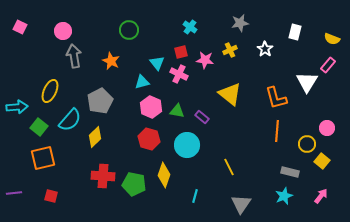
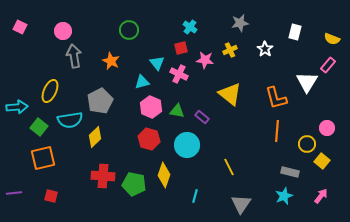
red square at (181, 52): moved 4 px up
cyan semicircle at (70, 120): rotated 40 degrees clockwise
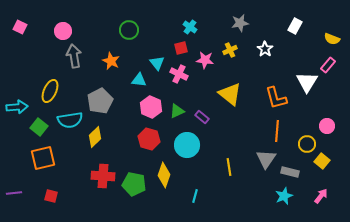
white rectangle at (295, 32): moved 6 px up; rotated 14 degrees clockwise
cyan triangle at (142, 82): moved 3 px left, 2 px up; rotated 21 degrees clockwise
green triangle at (177, 111): rotated 35 degrees counterclockwise
pink circle at (327, 128): moved 2 px up
yellow line at (229, 167): rotated 18 degrees clockwise
gray triangle at (241, 204): moved 25 px right, 45 px up
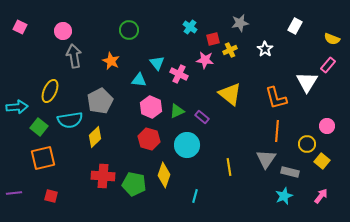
red square at (181, 48): moved 32 px right, 9 px up
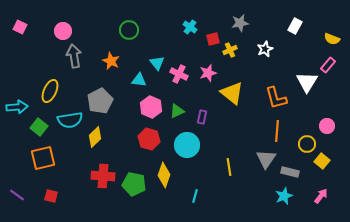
white star at (265, 49): rotated 14 degrees clockwise
pink star at (205, 60): moved 3 px right, 13 px down; rotated 24 degrees counterclockwise
yellow triangle at (230, 94): moved 2 px right, 1 px up
purple rectangle at (202, 117): rotated 64 degrees clockwise
purple line at (14, 193): moved 3 px right, 2 px down; rotated 42 degrees clockwise
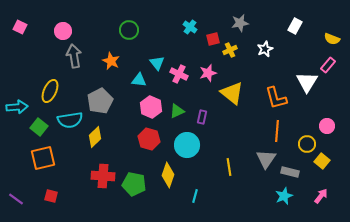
yellow diamond at (164, 175): moved 4 px right
purple line at (17, 195): moved 1 px left, 4 px down
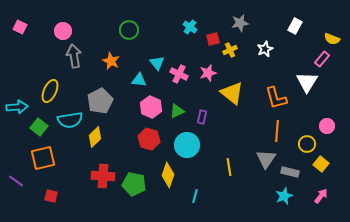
pink rectangle at (328, 65): moved 6 px left, 6 px up
yellow square at (322, 161): moved 1 px left, 3 px down
purple line at (16, 199): moved 18 px up
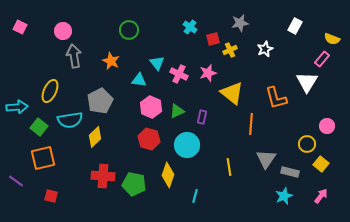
orange line at (277, 131): moved 26 px left, 7 px up
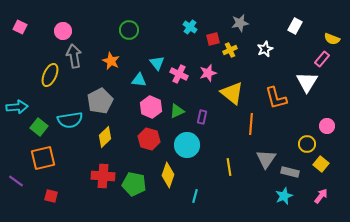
yellow ellipse at (50, 91): moved 16 px up
yellow diamond at (95, 137): moved 10 px right
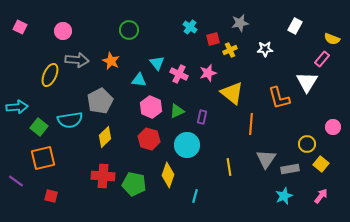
white star at (265, 49): rotated 21 degrees clockwise
gray arrow at (74, 56): moved 3 px right, 4 px down; rotated 105 degrees clockwise
orange L-shape at (276, 98): moved 3 px right
pink circle at (327, 126): moved 6 px right, 1 px down
gray rectangle at (290, 172): moved 3 px up; rotated 24 degrees counterclockwise
